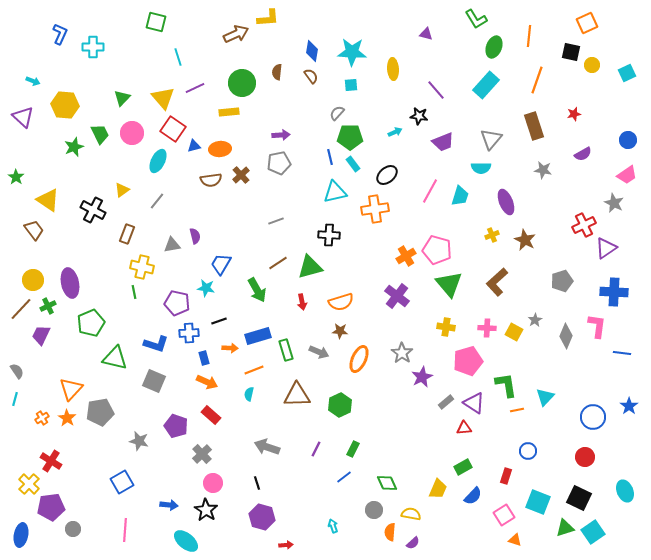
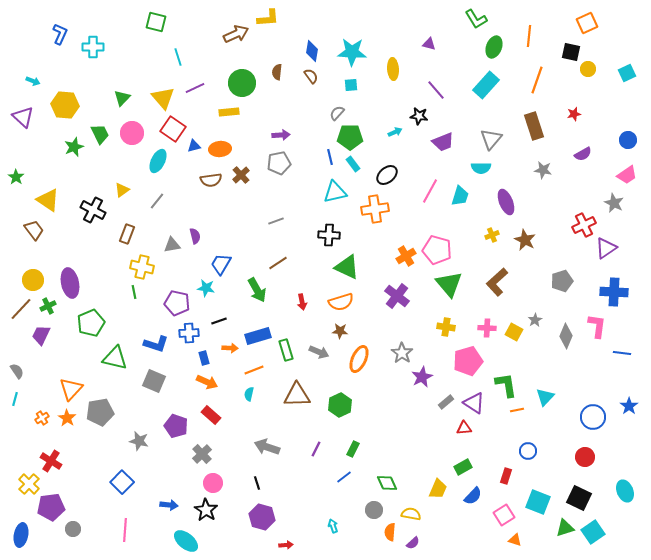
purple triangle at (426, 34): moved 3 px right, 10 px down
yellow circle at (592, 65): moved 4 px left, 4 px down
green triangle at (310, 267): moved 37 px right; rotated 40 degrees clockwise
blue square at (122, 482): rotated 15 degrees counterclockwise
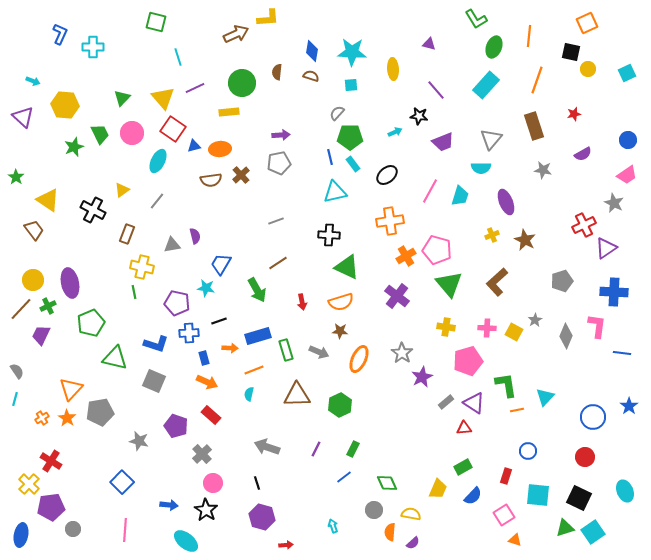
brown semicircle at (311, 76): rotated 35 degrees counterclockwise
orange cross at (375, 209): moved 15 px right, 12 px down
cyan square at (538, 502): moved 7 px up; rotated 15 degrees counterclockwise
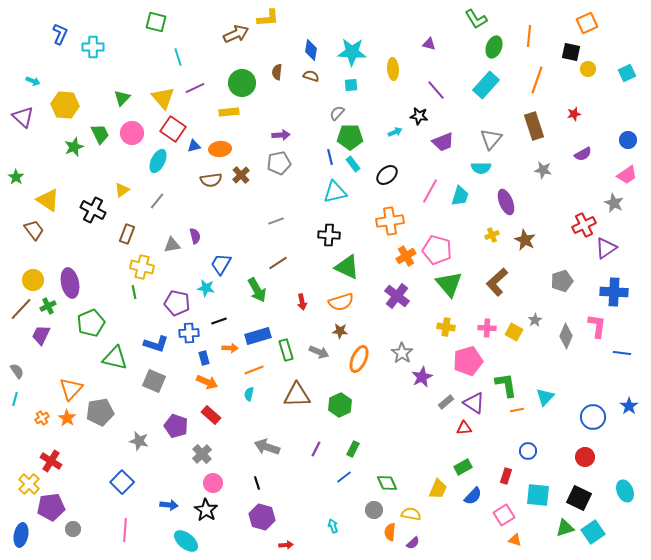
blue diamond at (312, 51): moved 1 px left, 1 px up
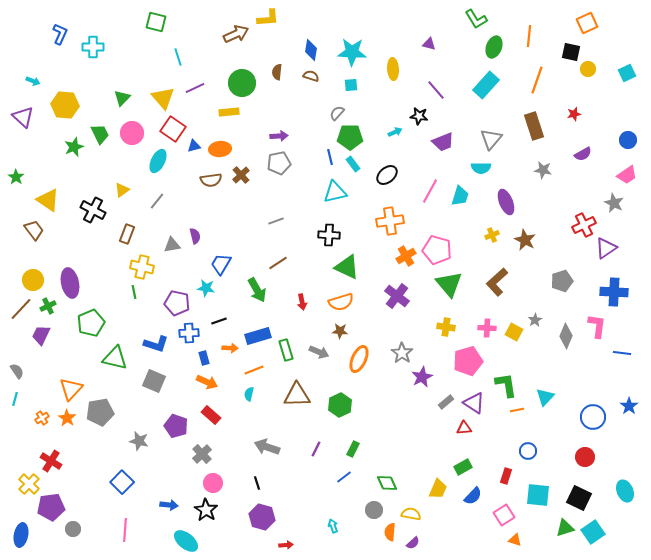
purple arrow at (281, 135): moved 2 px left, 1 px down
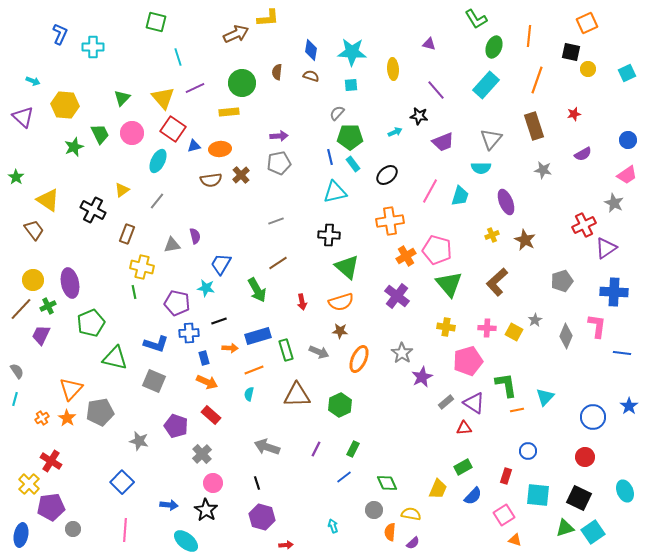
green triangle at (347, 267): rotated 16 degrees clockwise
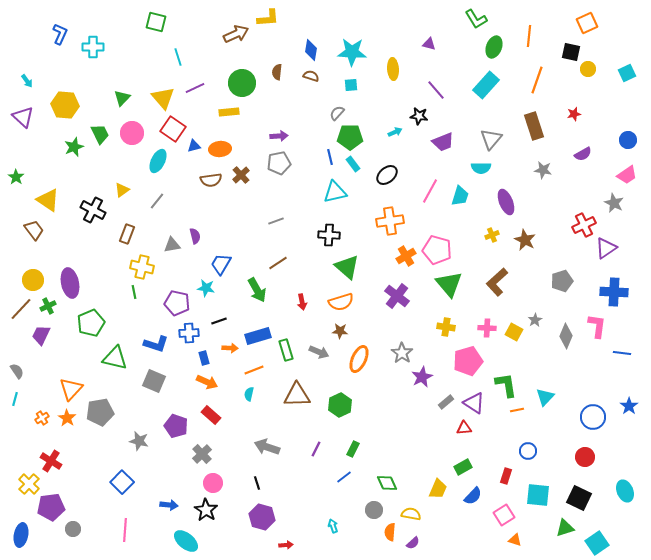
cyan arrow at (33, 81): moved 6 px left; rotated 32 degrees clockwise
cyan square at (593, 532): moved 4 px right, 11 px down
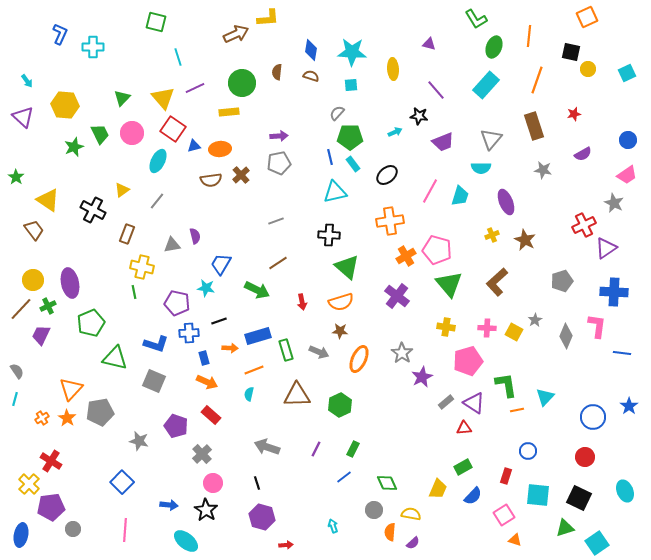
orange square at (587, 23): moved 6 px up
green arrow at (257, 290): rotated 35 degrees counterclockwise
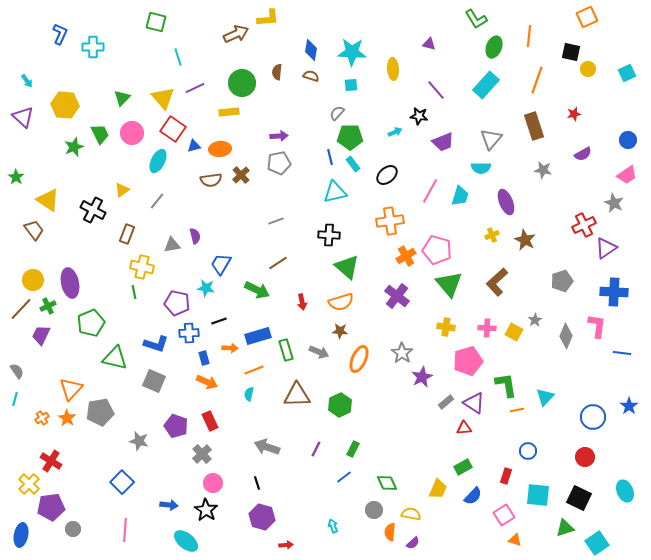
red rectangle at (211, 415): moved 1 px left, 6 px down; rotated 24 degrees clockwise
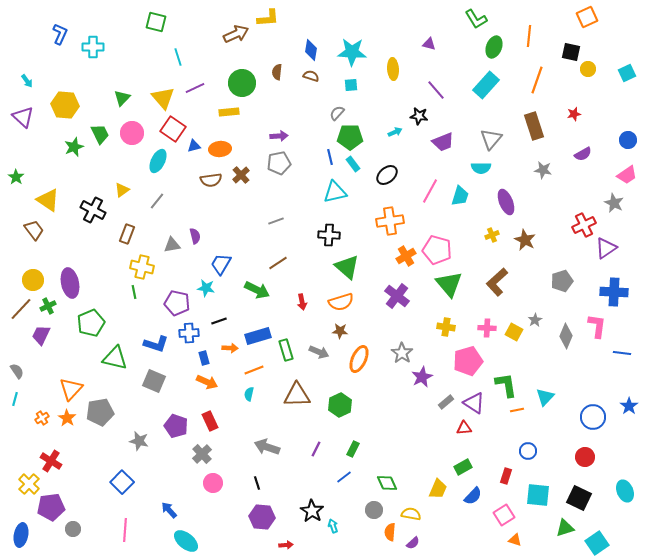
blue arrow at (169, 505): moved 5 px down; rotated 138 degrees counterclockwise
black star at (206, 510): moved 106 px right, 1 px down
purple hexagon at (262, 517): rotated 10 degrees counterclockwise
